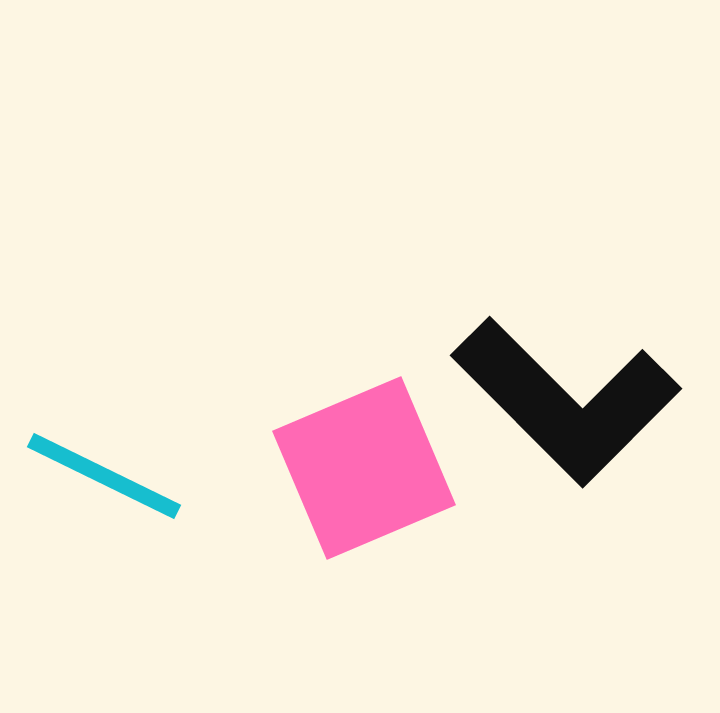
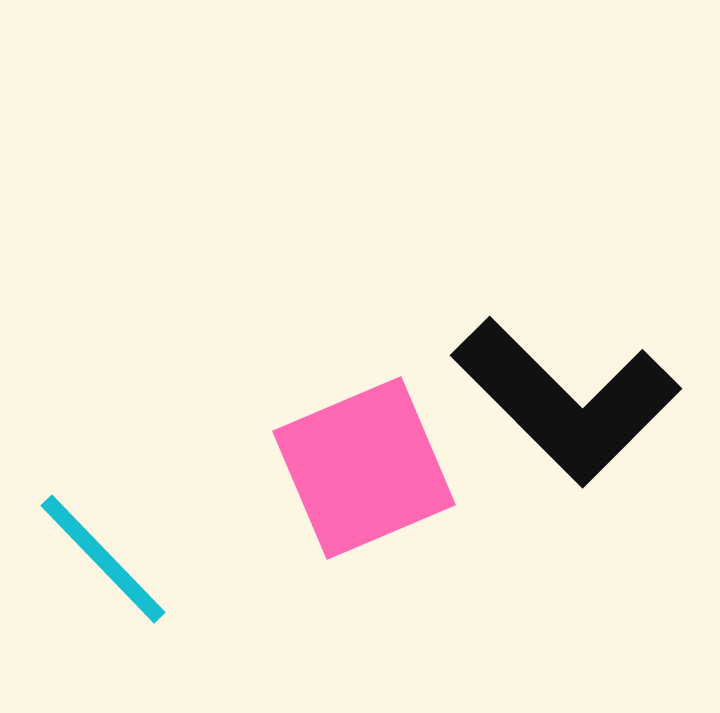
cyan line: moved 1 px left, 83 px down; rotated 20 degrees clockwise
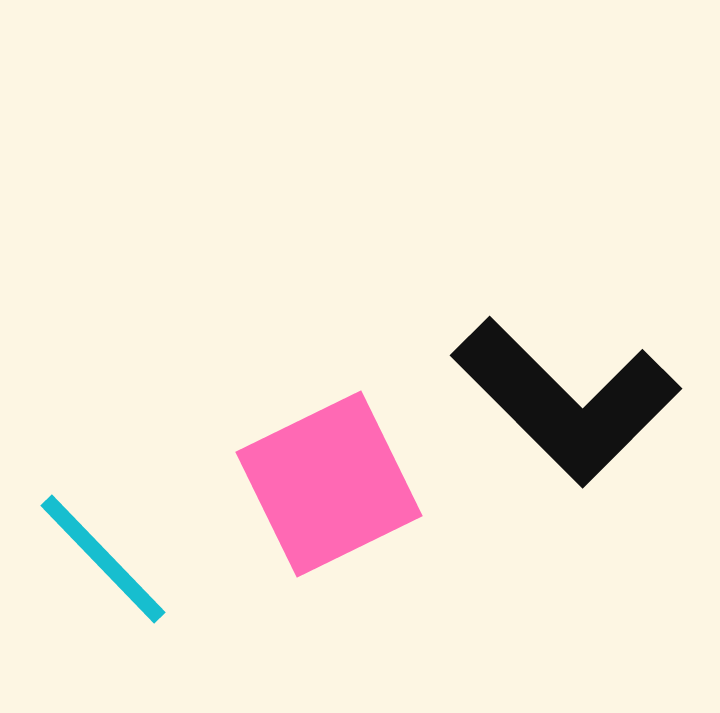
pink square: moved 35 px left, 16 px down; rotated 3 degrees counterclockwise
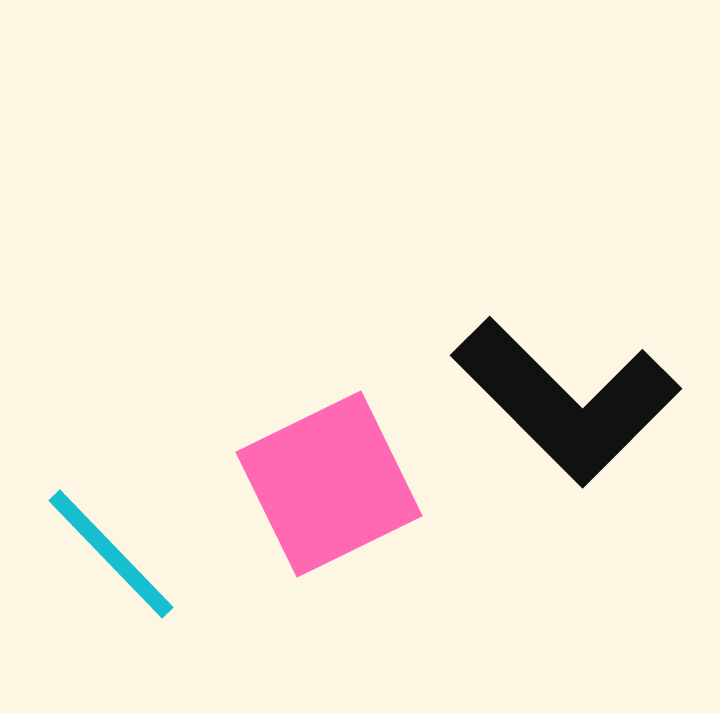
cyan line: moved 8 px right, 5 px up
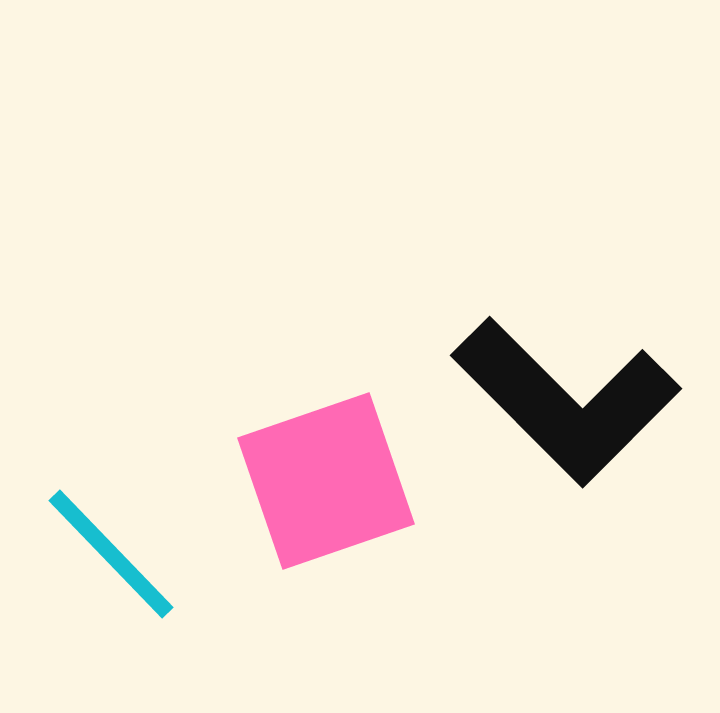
pink square: moved 3 px left, 3 px up; rotated 7 degrees clockwise
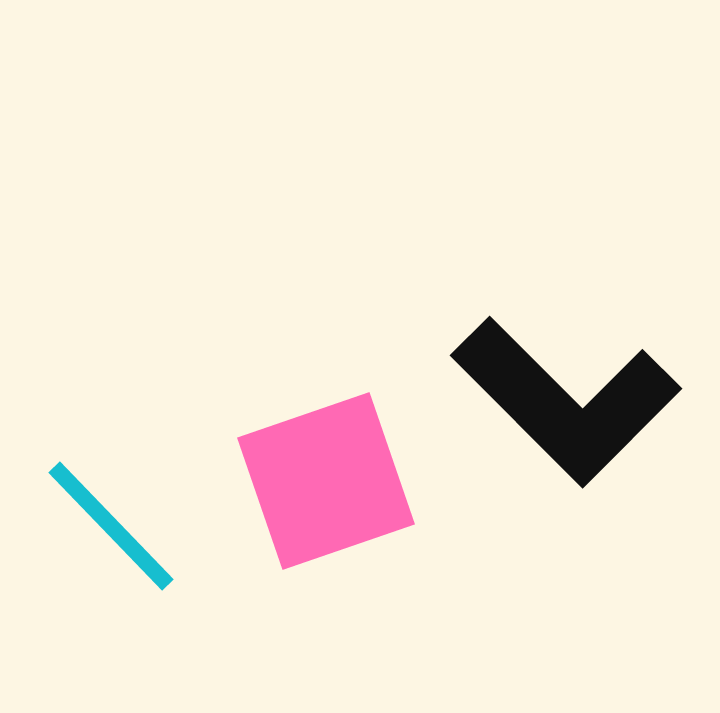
cyan line: moved 28 px up
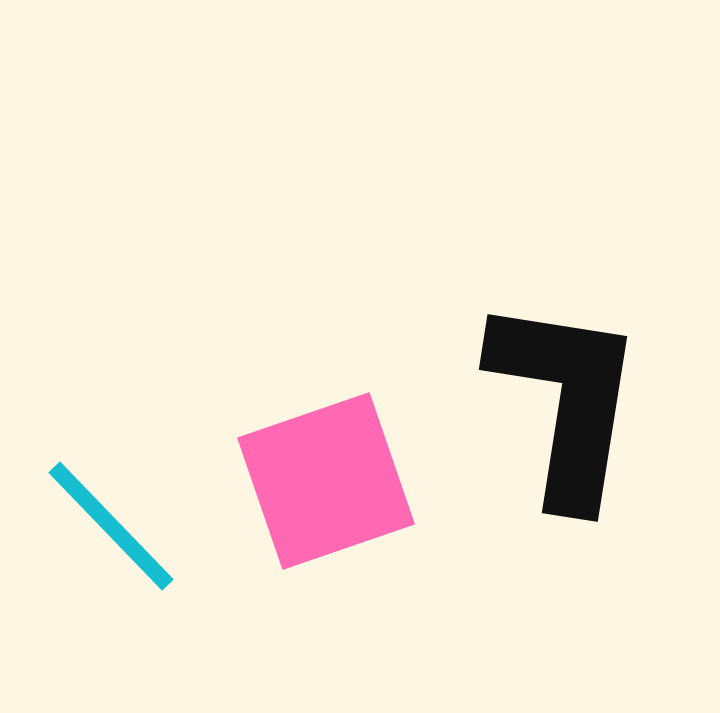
black L-shape: rotated 126 degrees counterclockwise
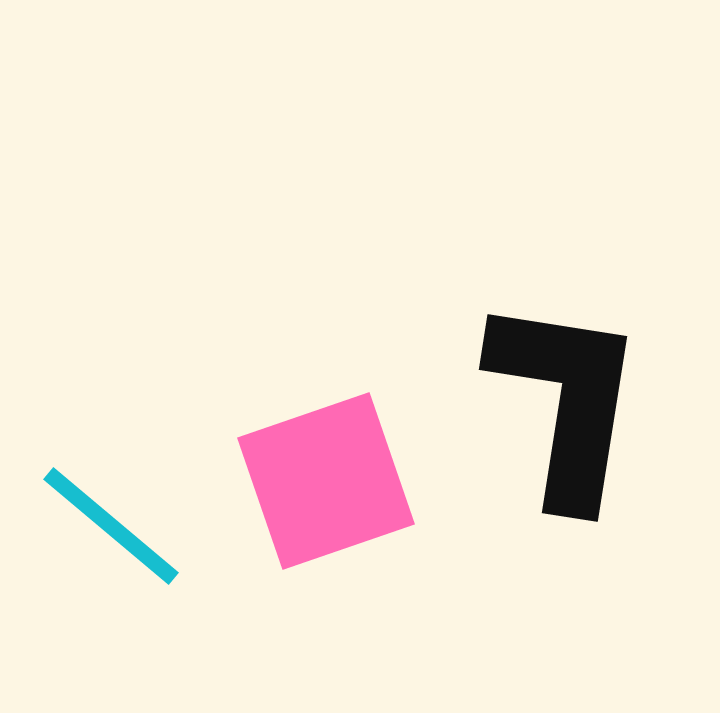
cyan line: rotated 6 degrees counterclockwise
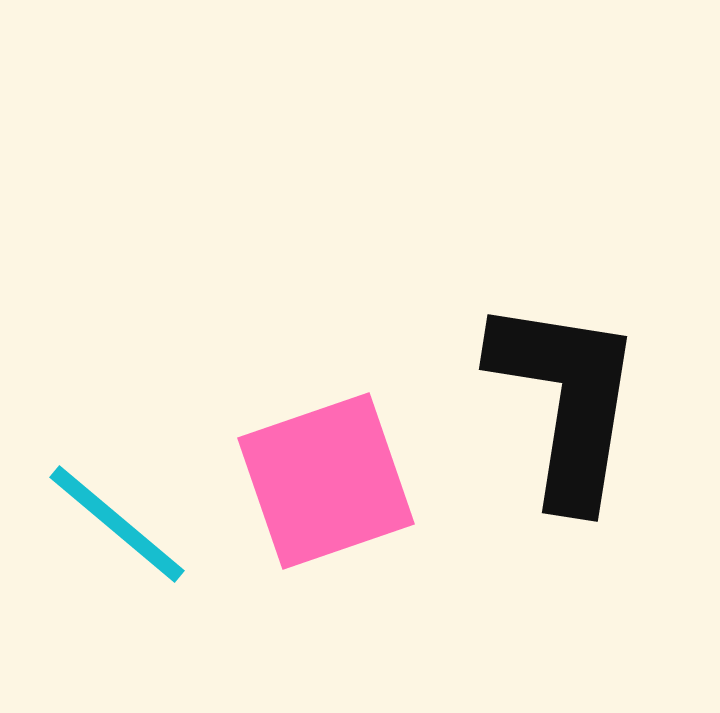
cyan line: moved 6 px right, 2 px up
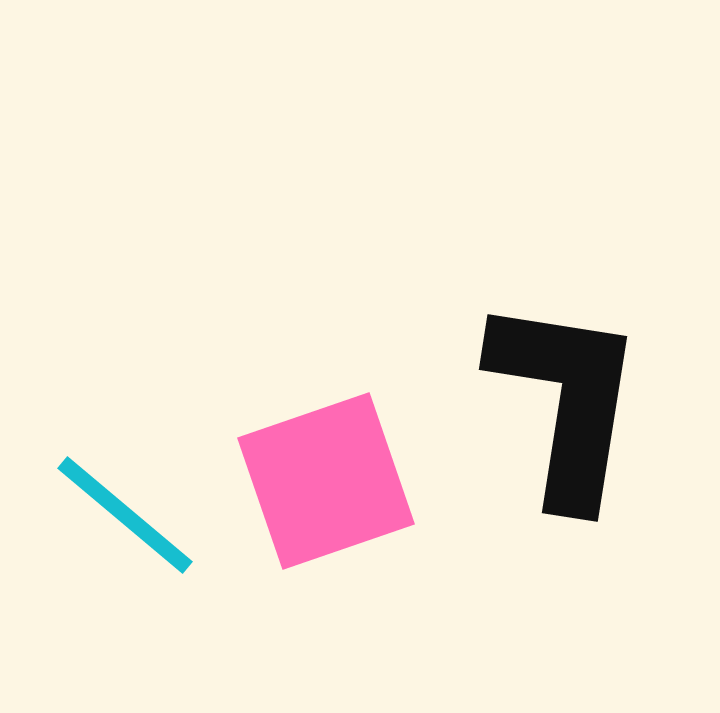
cyan line: moved 8 px right, 9 px up
